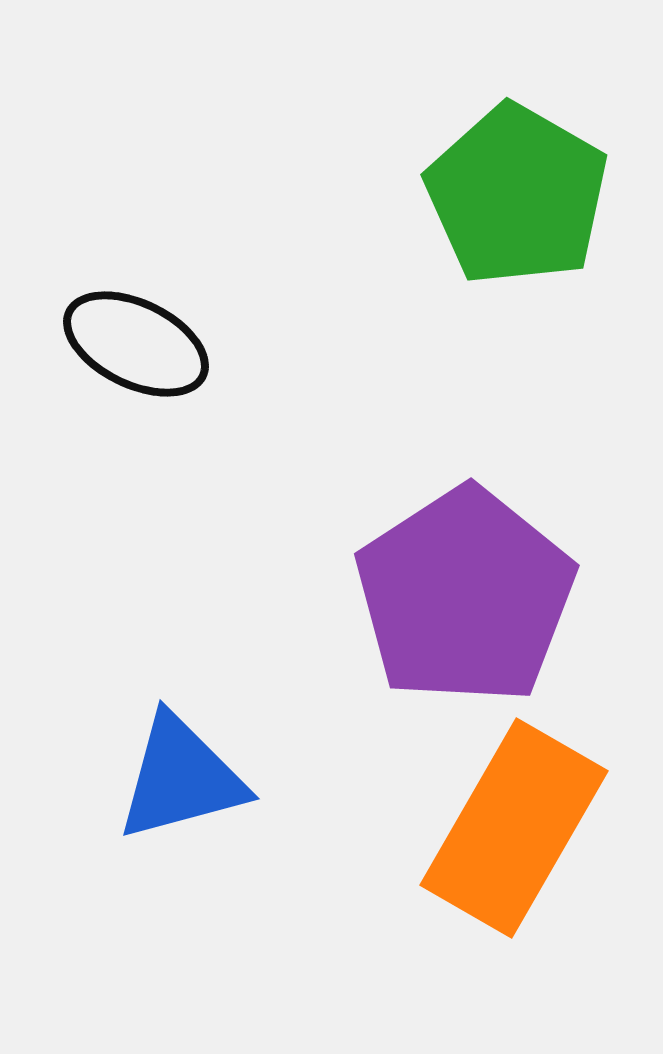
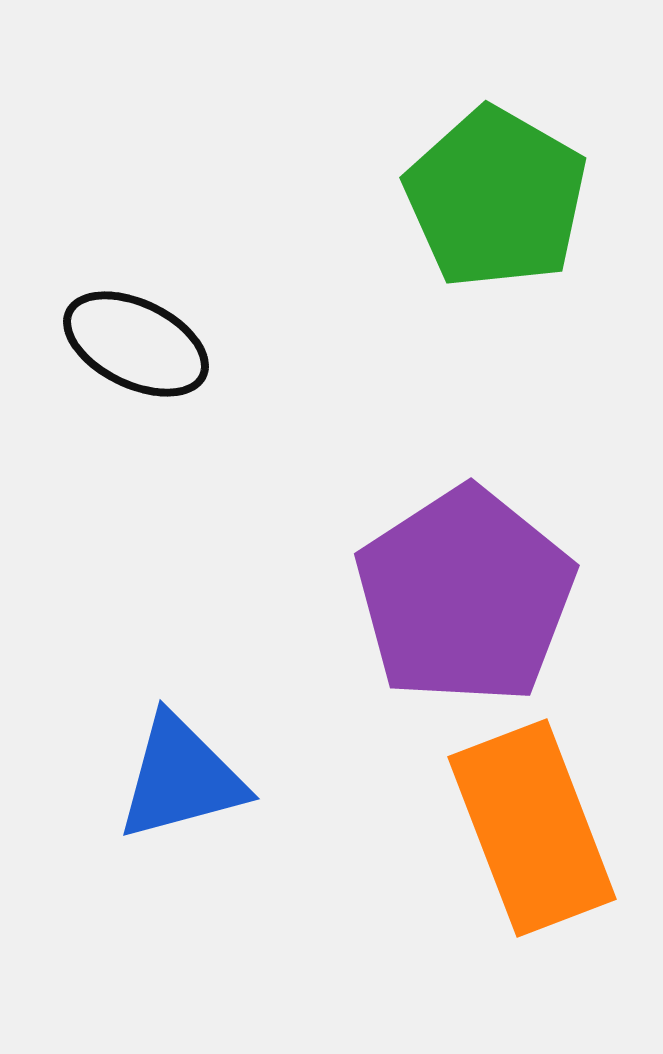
green pentagon: moved 21 px left, 3 px down
orange rectangle: moved 18 px right; rotated 51 degrees counterclockwise
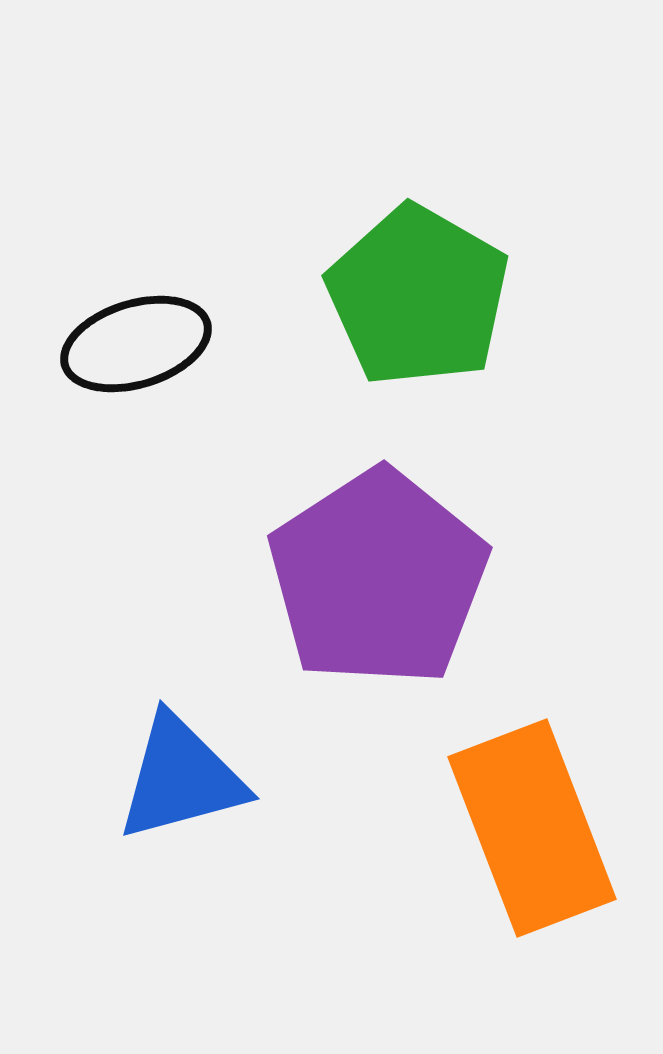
green pentagon: moved 78 px left, 98 px down
black ellipse: rotated 43 degrees counterclockwise
purple pentagon: moved 87 px left, 18 px up
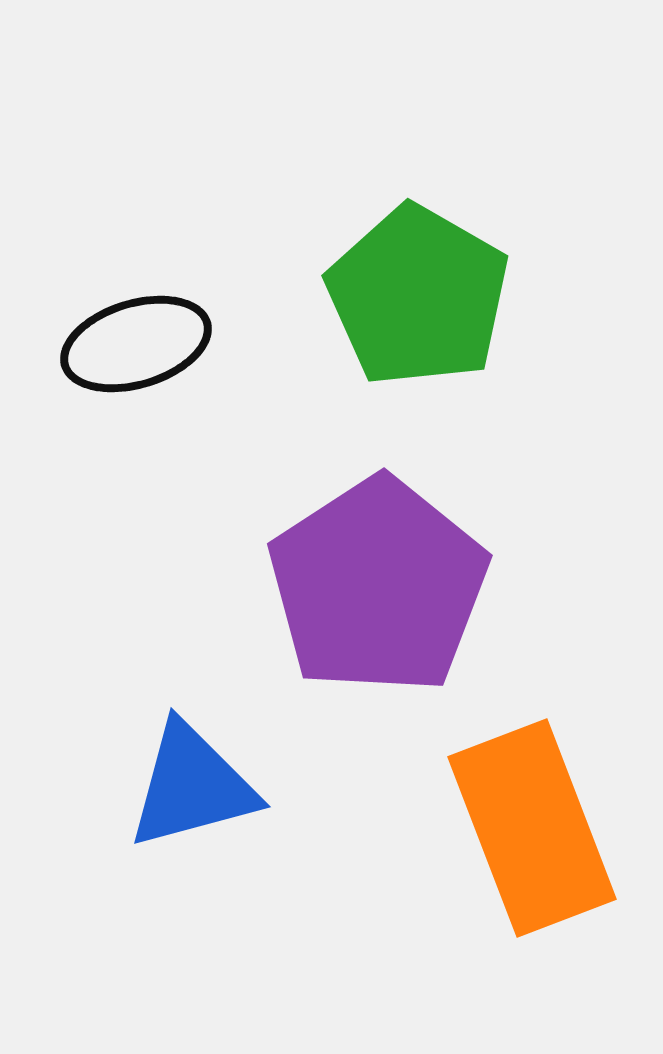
purple pentagon: moved 8 px down
blue triangle: moved 11 px right, 8 px down
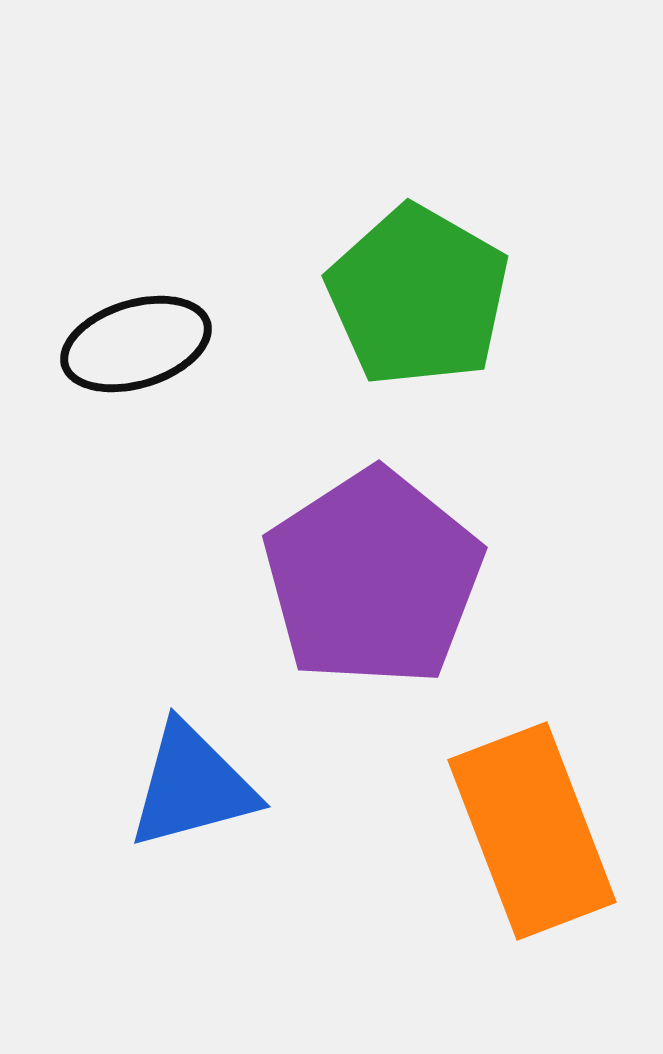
purple pentagon: moved 5 px left, 8 px up
orange rectangle: moved 3 px down
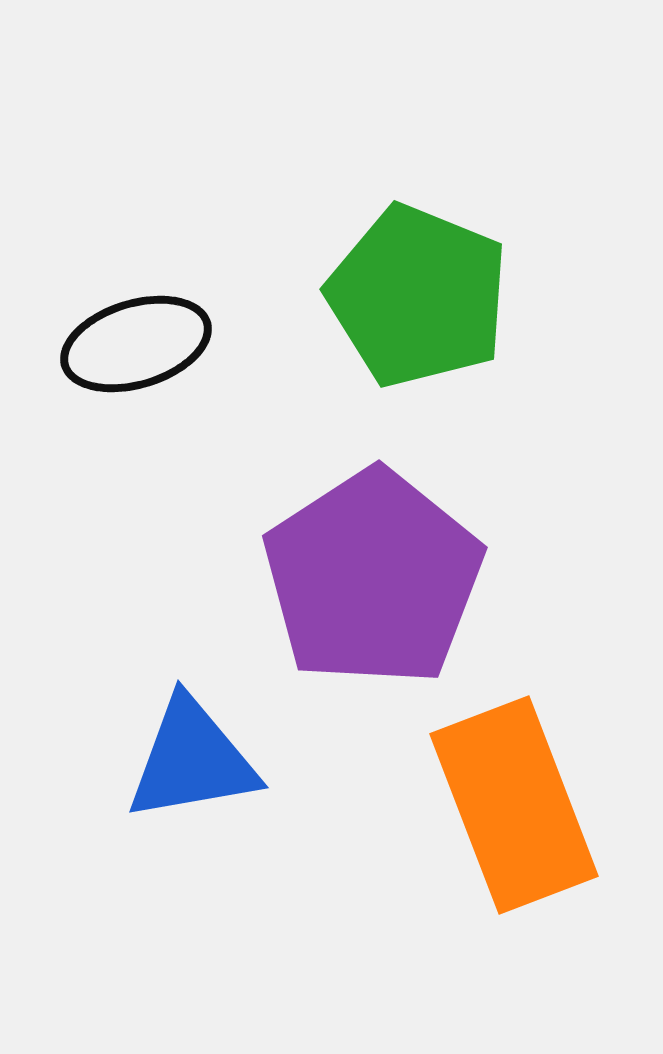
green pentagon: rotated 8 degrees counterclockwise
blue triangle: moved 26 px up; rotated 5 degrees clockwise
orange rectangle: moved 18 px left, 26 px up
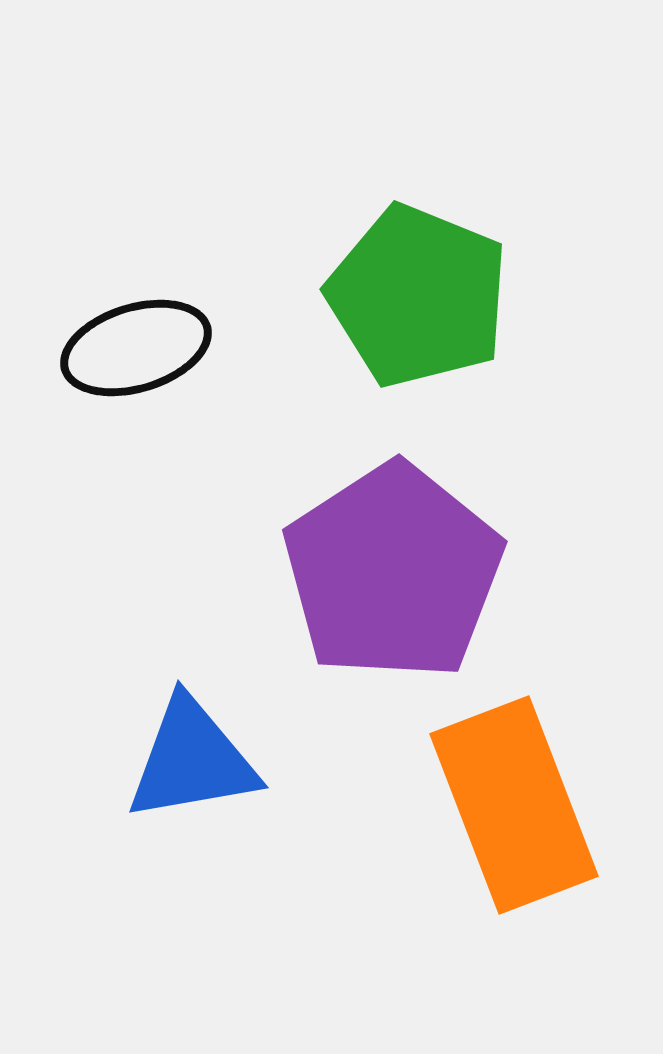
black ellipse: moved 4 px down
purple pentagon: moved 20 px right, 6 px up
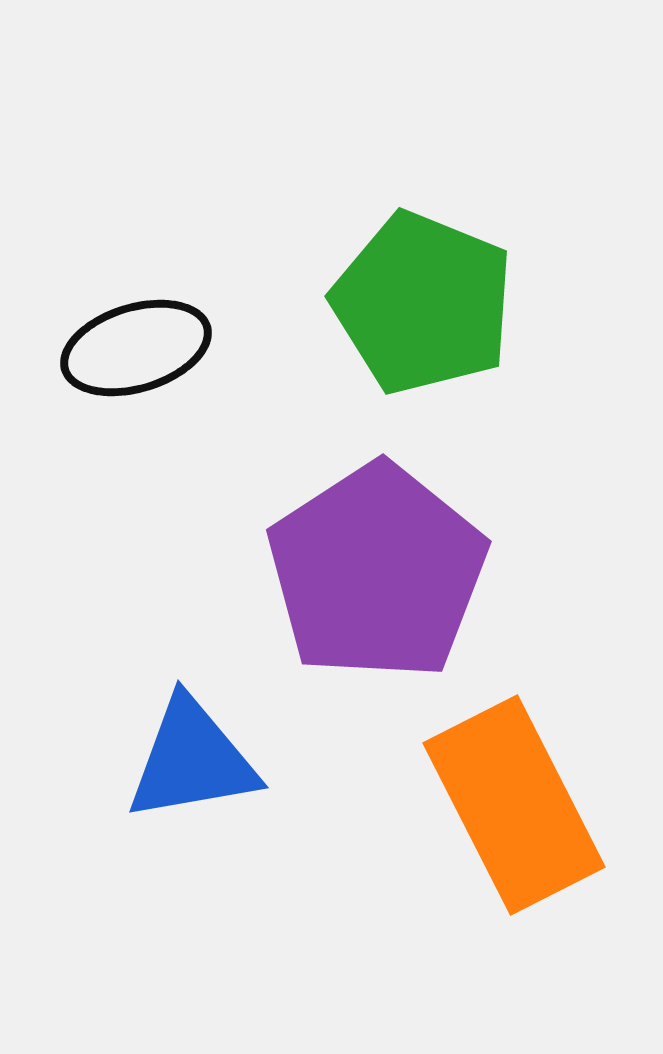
green pentagon: moved 5 px right, 7 px down
purple pentagon: moved 16 px left
orange rectangle: rotated 6 degrees counterclockwise
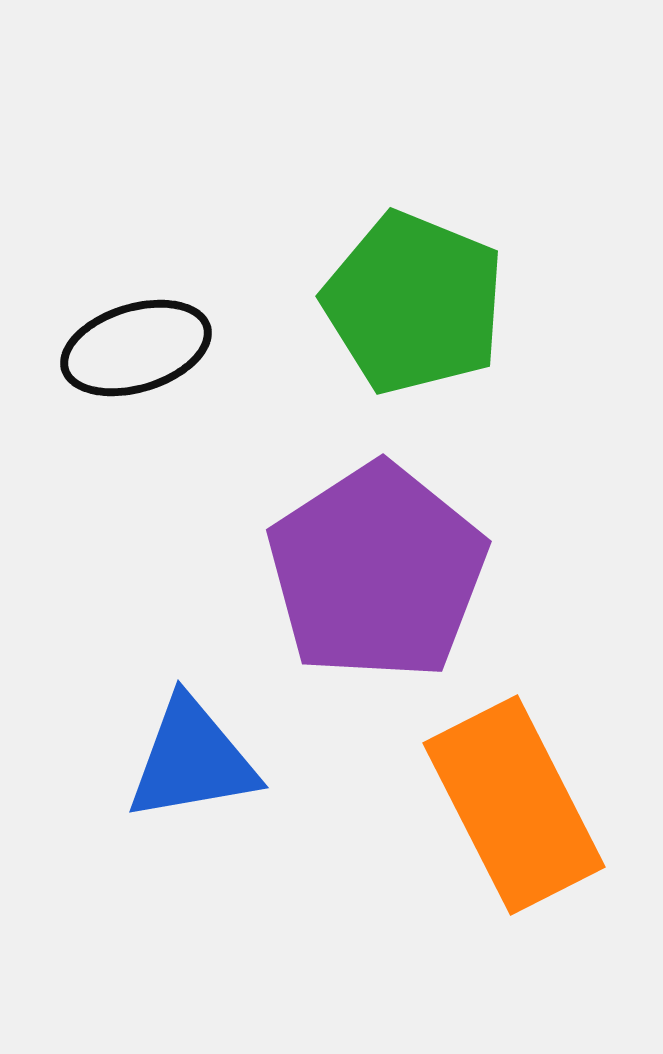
green pentagon: moved 9 px left
